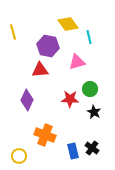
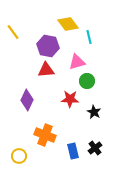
yellow line: rotated 21 degrees counterclockwise
red triangle: moved 6 px right
green circle: moved 3 px left, 8 px up
black cross: moved 3 px right; rotated 16 degrees clockwise
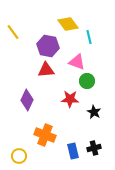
pink triangle: rotated 36 degrees clockwise
black cross: moved 1 px left; rotated 24 degrees clockwise
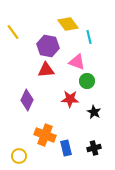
blue rectangle: moved 7 px left, 3 px up
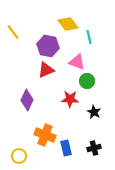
red triangle: rotated 18 degrees counterclockwise
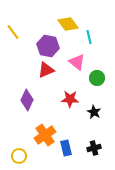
pink triangle: rotated 18 degrees clockwise
green circle: moved 10 px right, 3 px up
orange cross: rotated 35 degrees clockwise
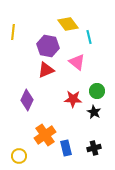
yellow line: rotated 42 degrees clockwise
green circle: moved 13 px down
red star: moved 3 px right
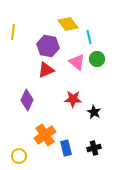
green circle: moved 32 px up
